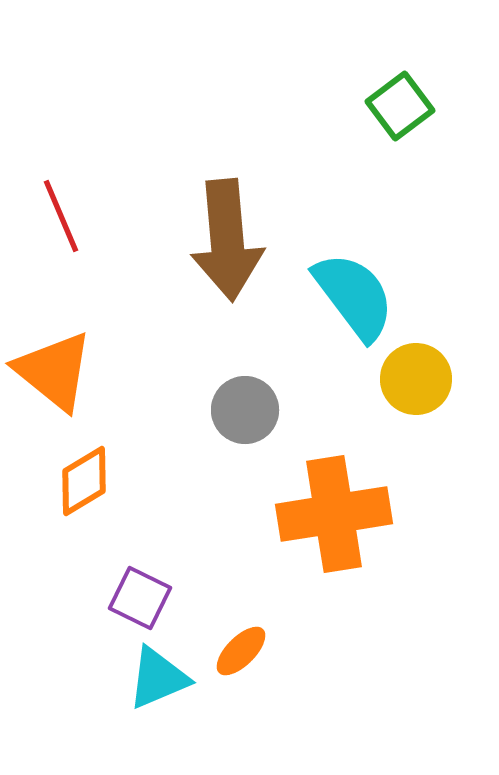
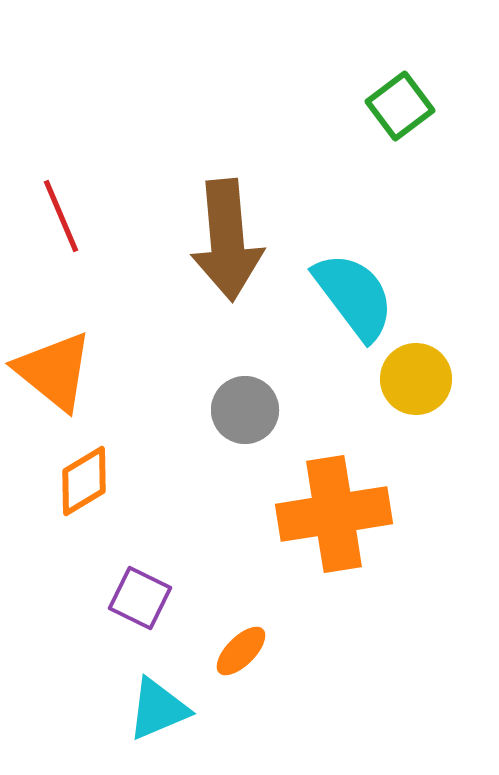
cyan triangle: moved 31 px down
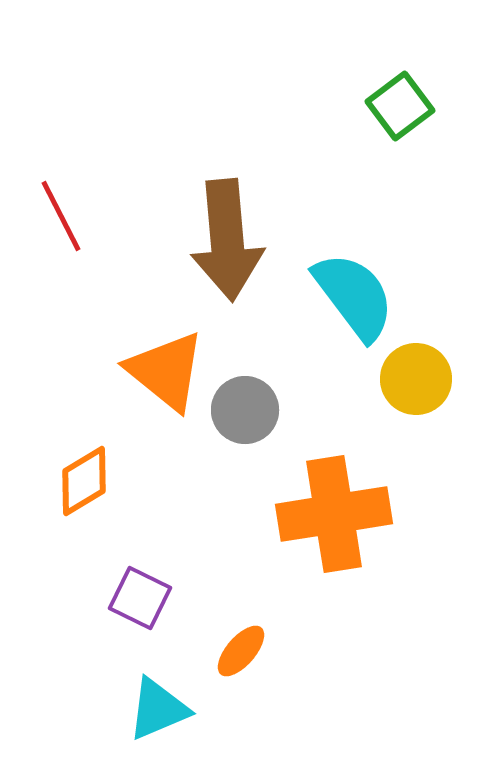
red line: rotated 4 degrees counterclockwise
orange triangle: moved 112 px right
orange ellipse: rotated 4 degrees counterclockwise
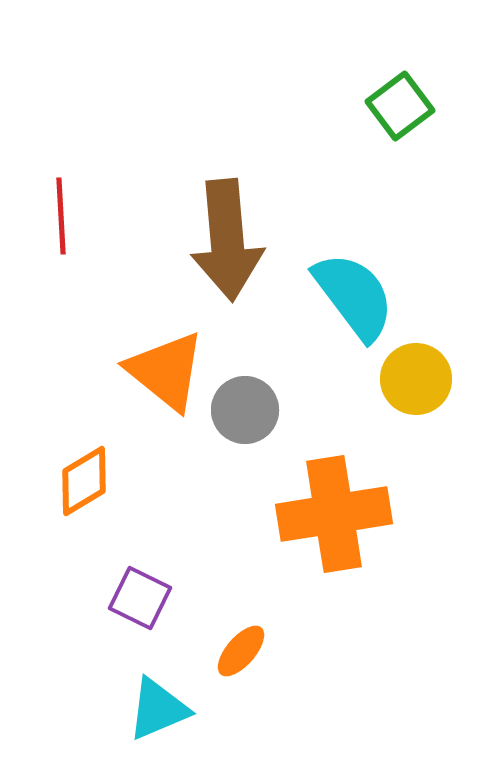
red line: rotated 24 degrees clockwise
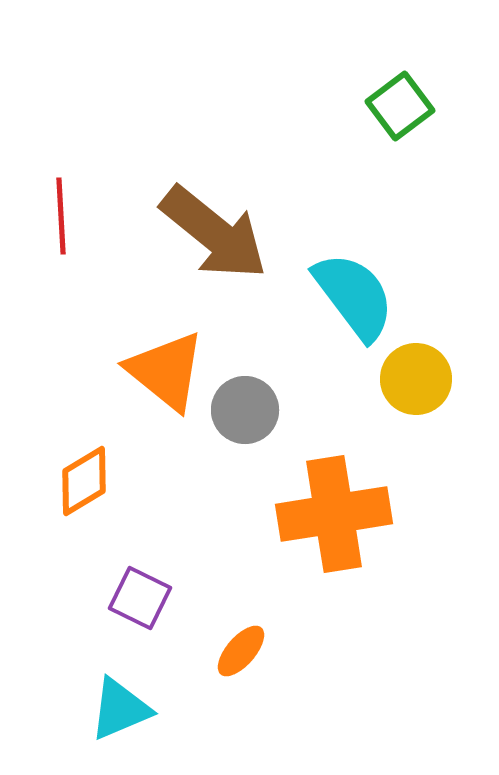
brown arrow: moved 13 px left, 7 px up; rotated 46 degrees counterclockwise
cyan triangle: moved 38 px left
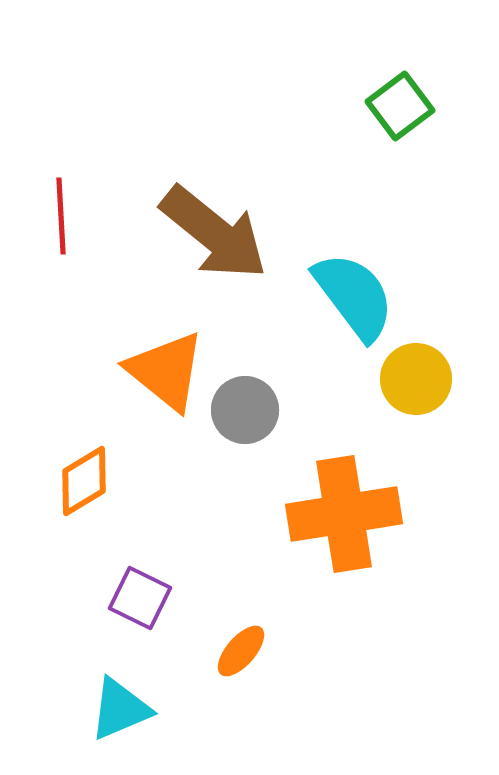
orange cross: moved 10 px right
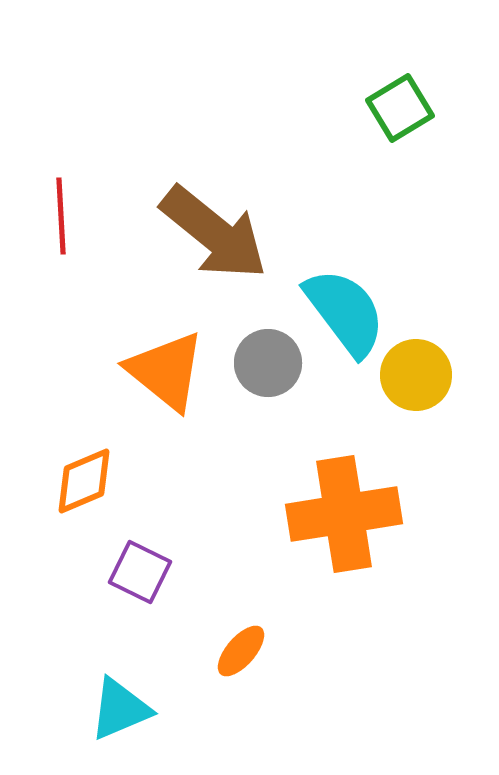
green square: moved 2 px down; rotated 6 degrees clockwise
cyan semicircle: moved 9 px left, 16 px down
yellow circle: moved 4 px up
gray circle: moved 23 px right, 47 px up
orange diamond: rotated 8 degrees clockwise
purple square: moved 26 px up
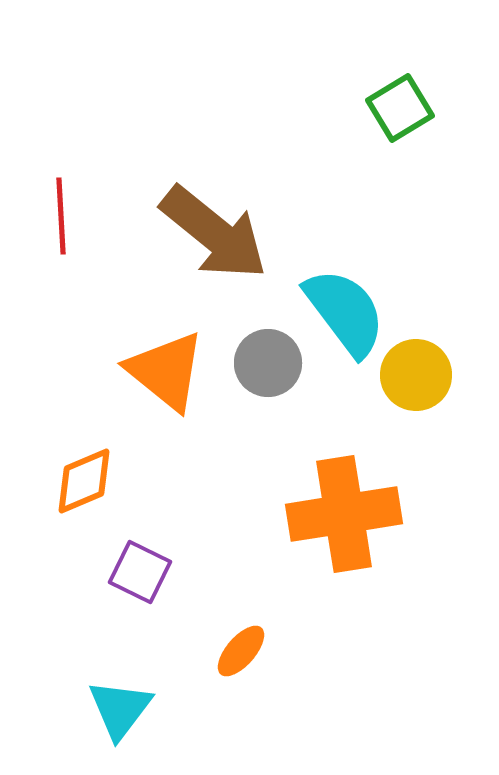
cyan triangle: rotated 30 degrees counterclockwise
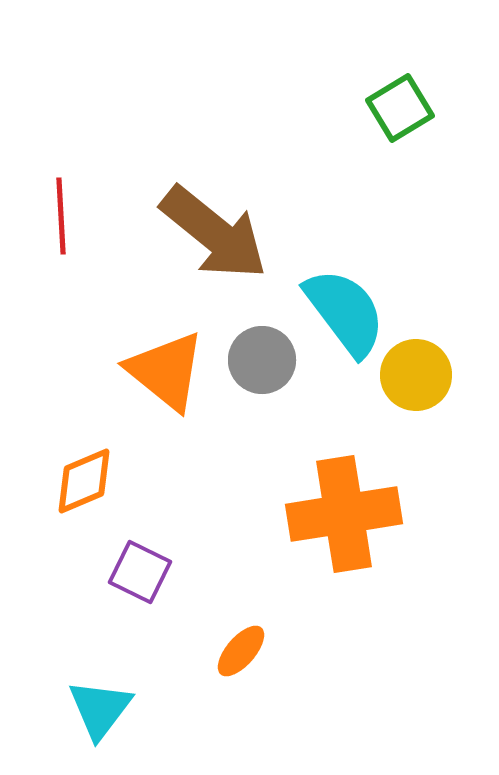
gray circle: moved 6 px left, 3 px up
cyan triangle: moved 20 px left
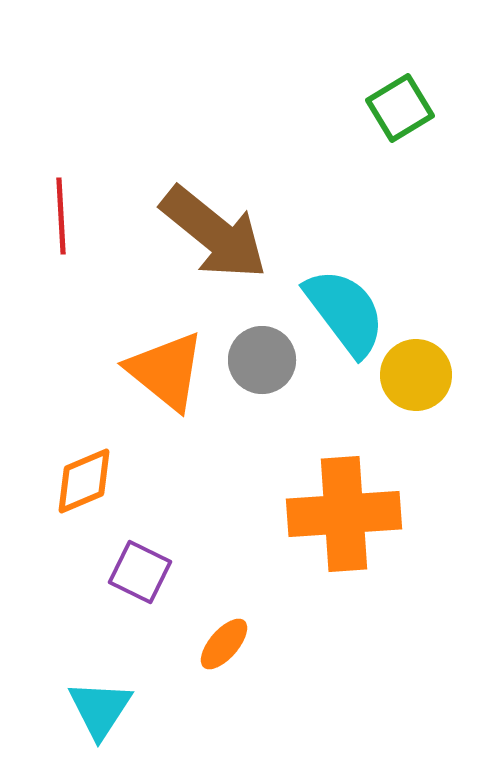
orange cross: rotated 5 degrees clockwise
orange ellipse: moved 17 px left, 7 px up
cyan triangle: rotated 4 degrees counterclockwise
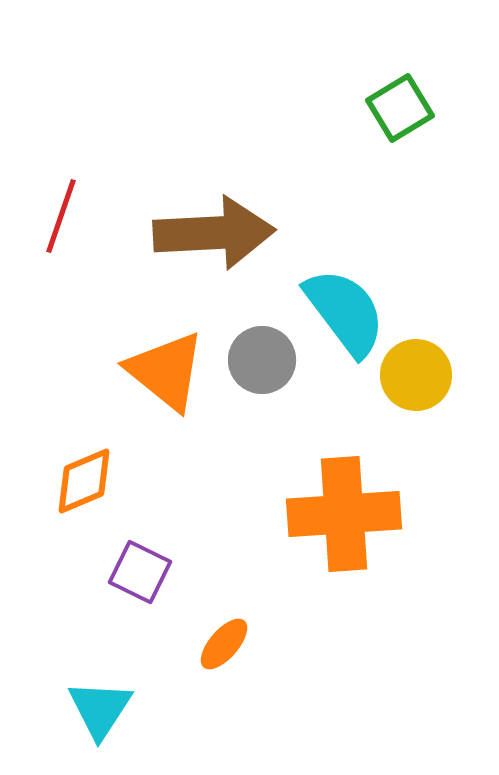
red line: rotated 22 degrees clockwise
brown arrow: rotated 42 degrees counterclockwise
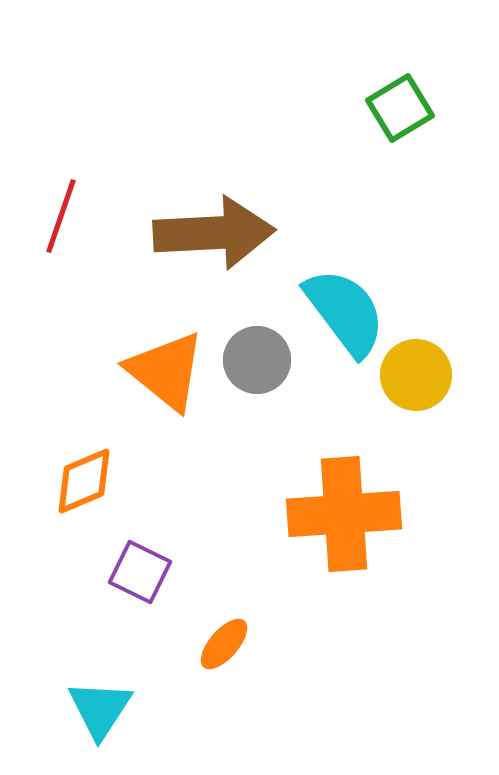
gray circle: moved 5 px left
